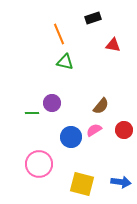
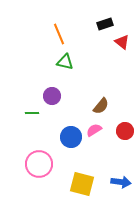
black rectangle: moved 12 px right, 6 px down
red triangle: moved 9 px right, 3 px up; rotated 28 degrees clockwise
purple circle: moved 7 px up
red circle: moved 1 px right, 1 px down
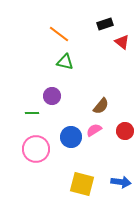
orange line: rotated 30 degrees counterclockwise
pink circle: moved 3 px left, 15 px up
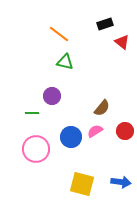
brown semicircle: moved 1 px right, 2 px down
pink semicircle: moved 1 px right, 1 px down
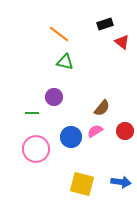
purple circle: moved 2 px right, 1 px down
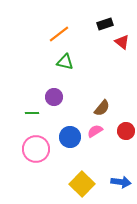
orange line: rotated 75 degrees counterclockwise
red circle: moved 1 px right
blue circle: moved 1 px left
yellow square: rotated 30 degrees clockwise
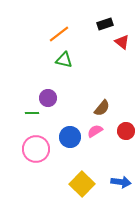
green triangle: moved 1 px left, 2 px up
purple circle: moved 6 px left, 1 px down
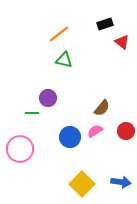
pink circle: moved 16 px left
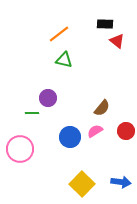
black rectangle: rotated 21 degrees clockwise
red triangle: moved 5 px left, 1 px up
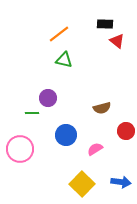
brown semicircle: rotated 36 degrees clockwise
pink semicircle: moved 18 px down
blue circle: moved 4 px left, 2 px up
